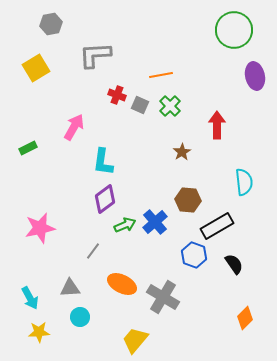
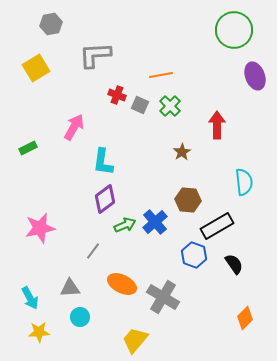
purple ellipse: rotated 8 degrees counterclockwise
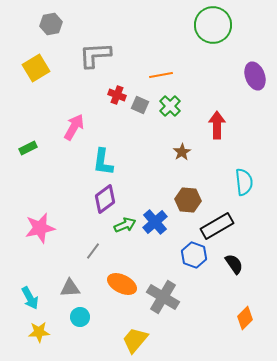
green circle: moved 21 px left, 5 px up
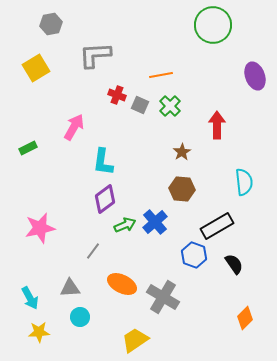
brown hexagon: moved 6 px left, 11 px up
yellow trapezoid: rotated 16 degrees clockwise
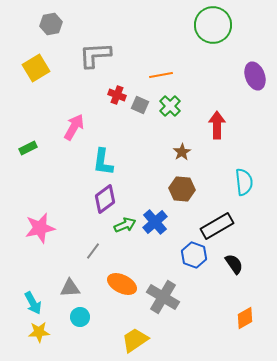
cyan arrow: moved 3 px right, 5 px down
orange diamond: rotated 15 degrees clockwise
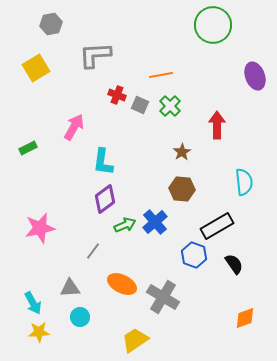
orange diamond: rotated 10 degrees clockwise
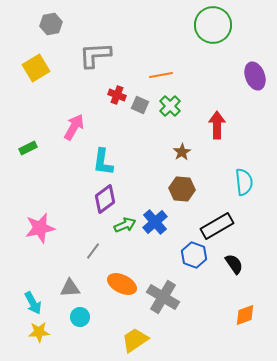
orange diamond: moved 3 px up
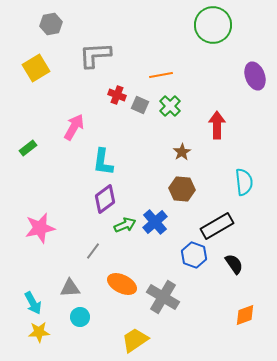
green rectangle: rotated 12 degrees counterclockwise
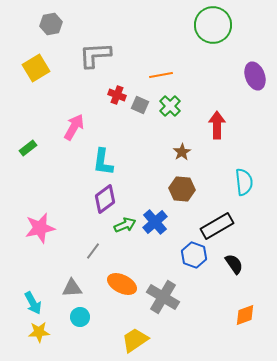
gray triangle: moved 2 px right
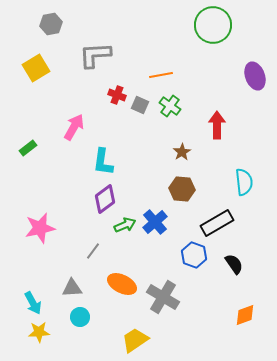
green cross: rotated 10 degrees counterclockwise
black rectangle: moved 3 px up
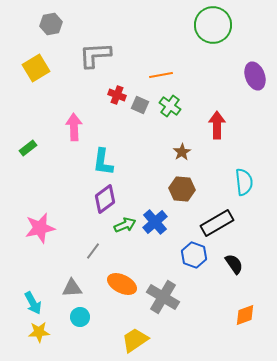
pink arrow: rotated 32 degrees counterclockwise
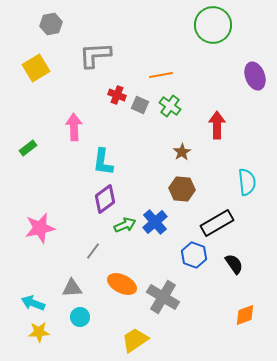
cyan semicircle: moved 3 px right
cyan arrow: rotated 140 degrees clockwise
